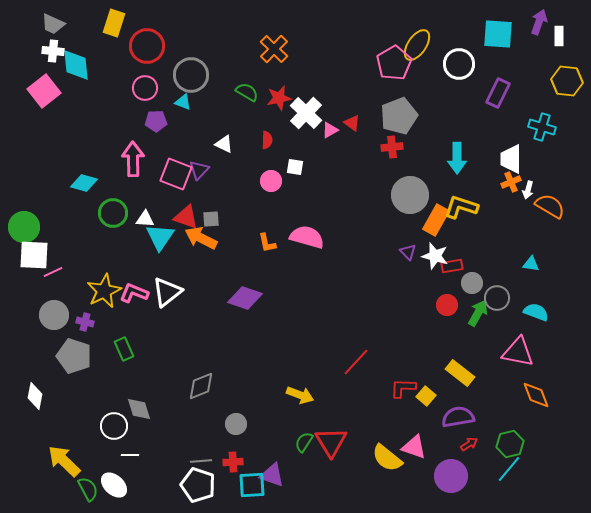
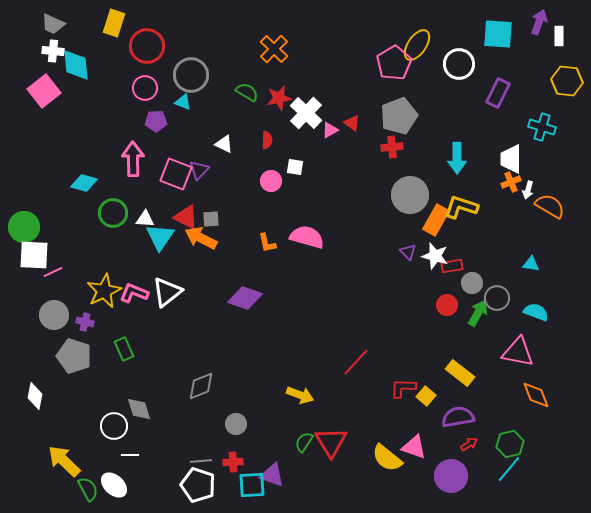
red triangle at (186, 217): rotated 8 degrees clockwise
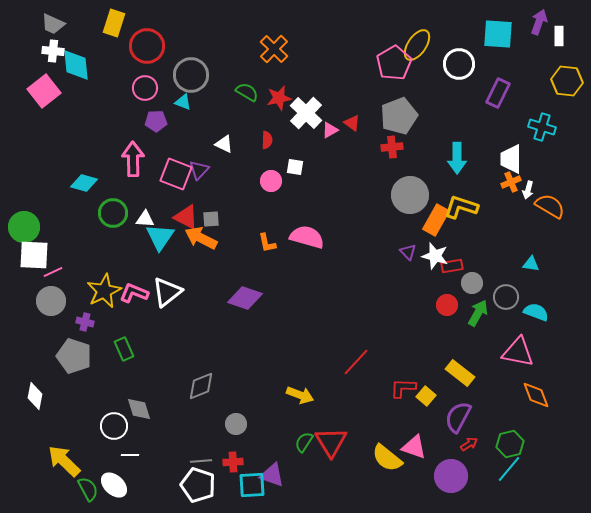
gray circle at (497, 298): moved 9 px right, 1 px up
gray circle at (54, 315): moved 3 px left, 14 px up
purple semicircle at (458, 417): rotated 52 degrees counterclockwise
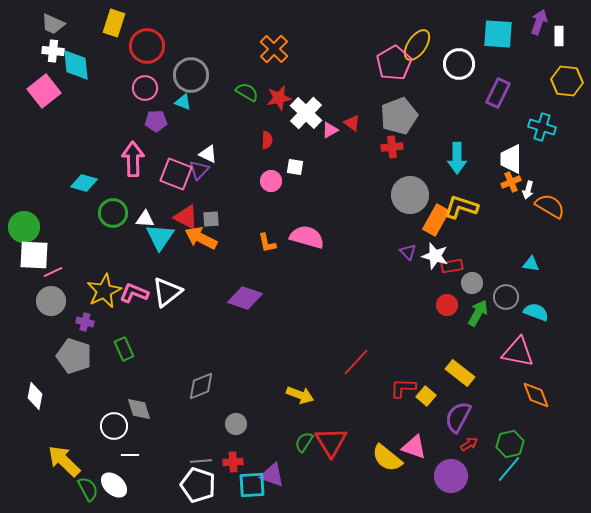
white triangle at (224, 144): moved 16 px left, 10 px down
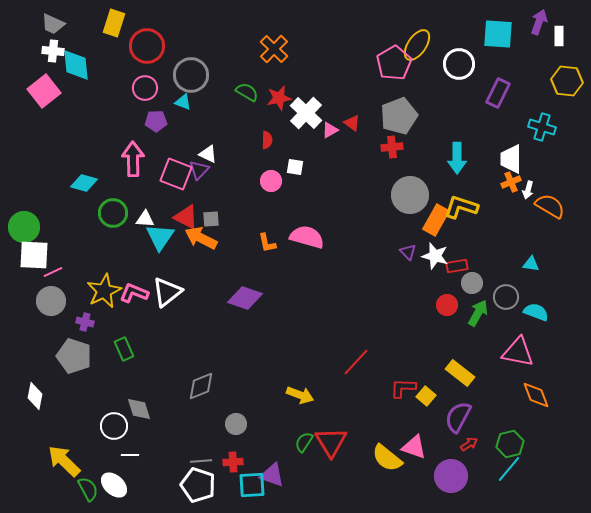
red rectangle at (452, 266): moved 5 px right
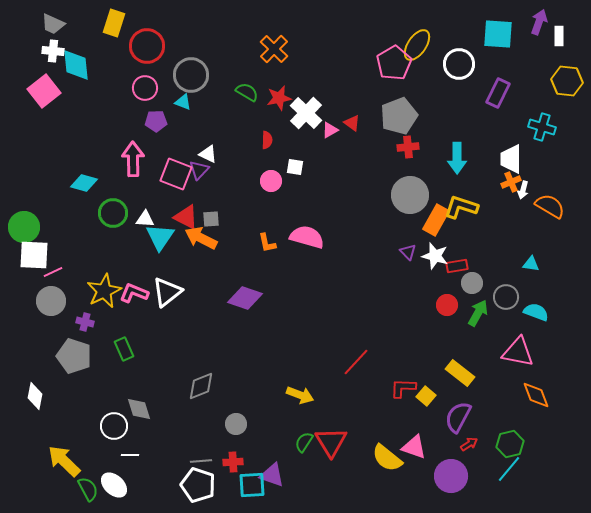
red cross at (392, 147): moved 16 px right
white arrow at (528, 190): moved 5 px left
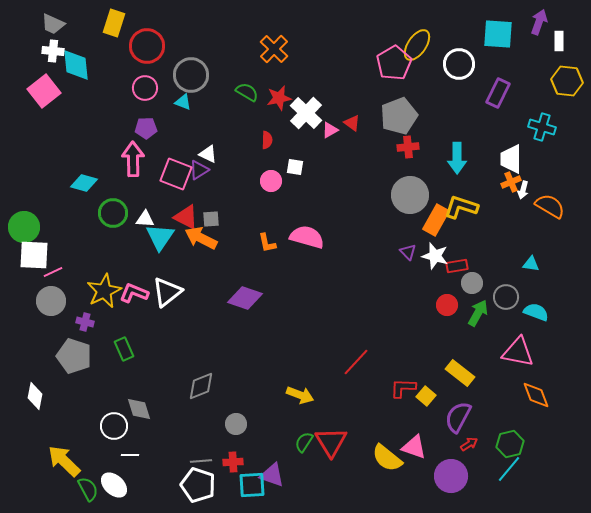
white rectangle at (559, 36): moved 5 px down
purple pentagon at (156, 121): moved 10 px left, 7 px down
purple triangle at (199, 170): rotated 15 degrees clockwise
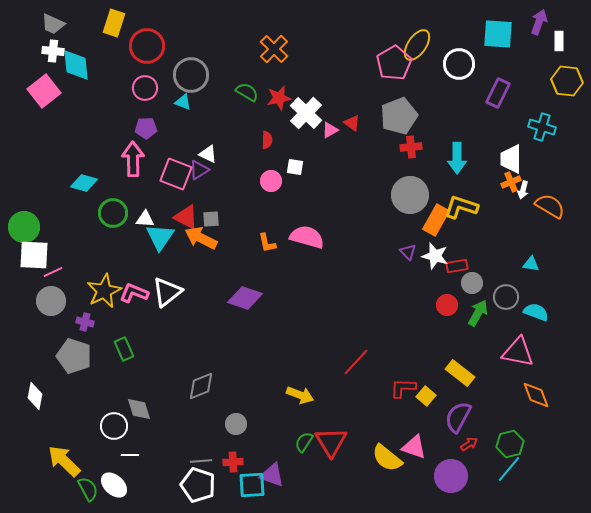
red cross at (408, 147): moved 3 px right
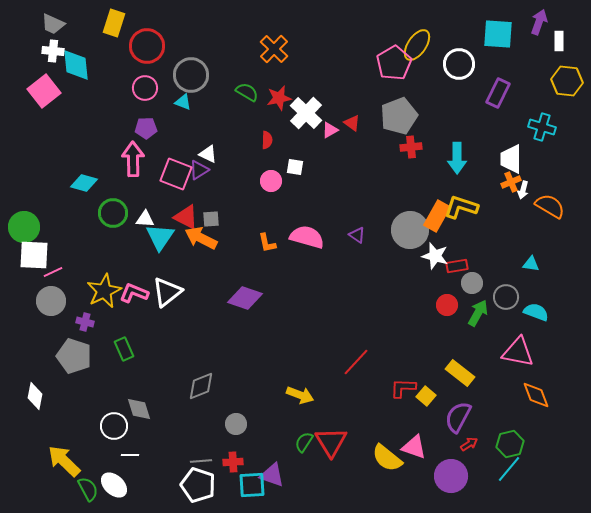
gray circle at (410, 195): moved 35 px down
orange rectangle at (436, 220): moved 1 px right, 4 px up
purple triangle at (408, 252): moved 51 px left, 17 px up; rotated 12 degrees counterclockwise
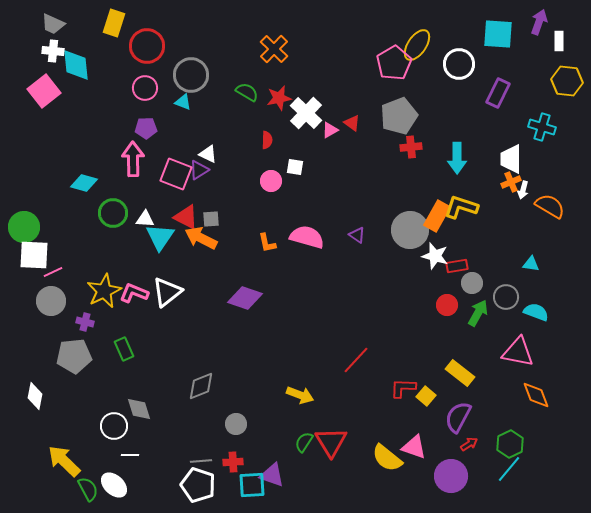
gray pentagon at (74, 356): rotated 24 degrees counterclockwise
red line at (356, 362): moved 2 px up
green hexagon at (510, 444): rotated 12 degrees counterclockwise
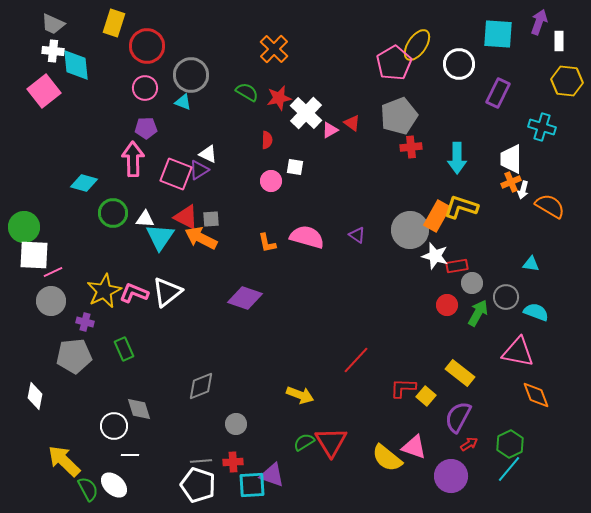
green semicircle at (304, 442): rotated 25 degrees clockwise
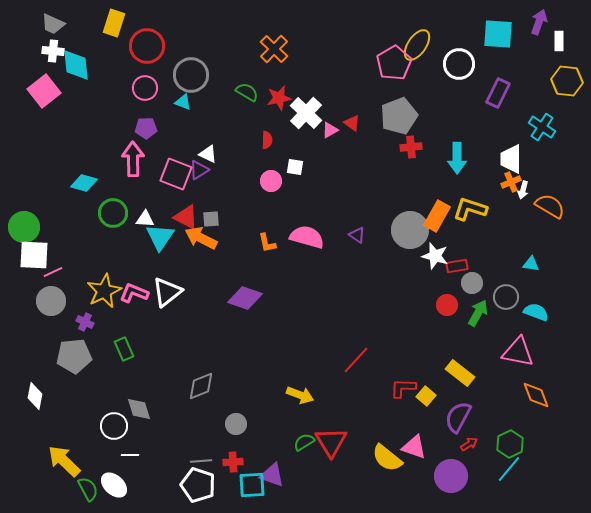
cyan cross at (542, 127): rotated 16 degrees clockwise
yellow L-shape at (461, 207): moved 9 px right, 2 px down
purple cross at (85, 322): rotated 12 degrees clockwise
